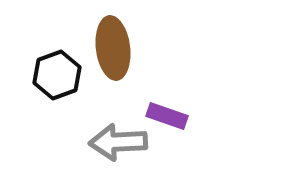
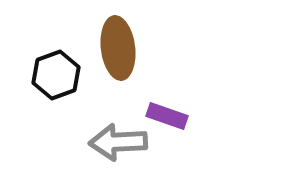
brown ellipse: moved 5 px right
black hexagon: moved 1 px left
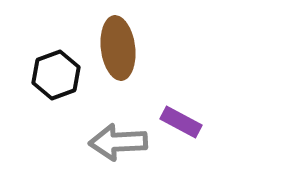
purple rectangle: moved 14 px right, 6 px down; rotated 9 degrees clockwise
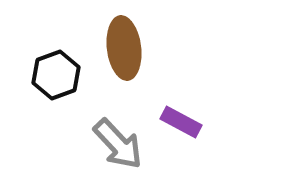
brown ellipse: moved 6 px right
gray arrow: moved 2 px down; rotated 130 degrees counterclockwise
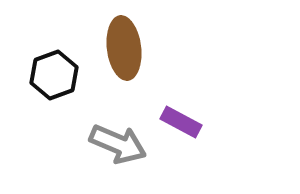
black hexagon: moved 2 px left
gray arrow: rotated 24 degrees counterclockwise
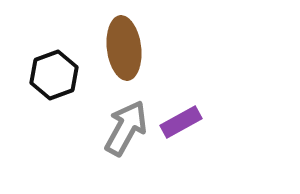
purple rectangle: rotated 57 degrees counterclockwise
gray arrow: moved 8 px right, 16 px up; rotated 84 degrees counterclockwise
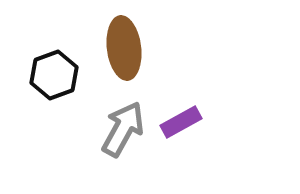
gray arrow: moved 3 px left, 1 px down
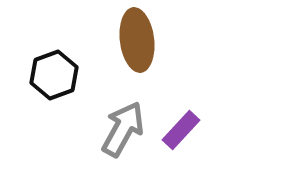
brown ellipse: moved 13 px right, 8 px up
purple rectangle: moved 8 px down; rotated 18 degrees counterclockwise
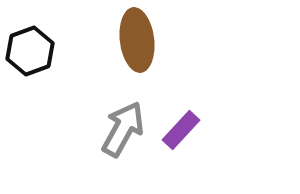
black hexagon: moved 24 px left, 24 px up
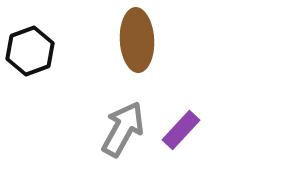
brown ellipse: rotated 4 degrees clockwise
